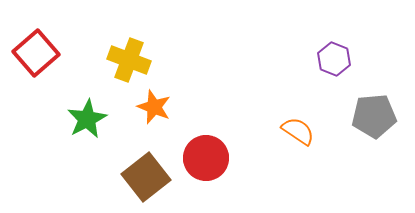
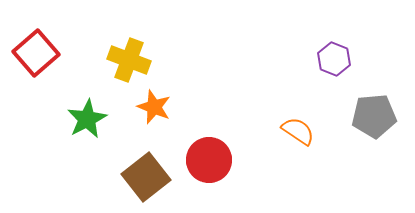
red circle: moved 3 px right, 2 px down
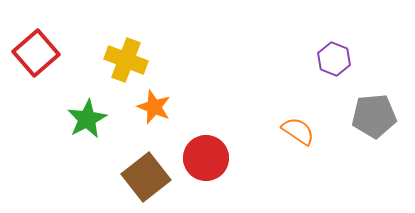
yellow cross: moved 3 px left
red circle: moved 3 px left, 2 px up
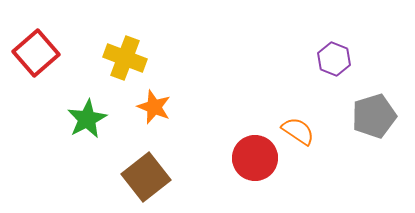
yellow cross: moved 1 px left, 2 px up
gray pentagon: rotated 12 degrees counterclockwise
red circle: moved 49 px right
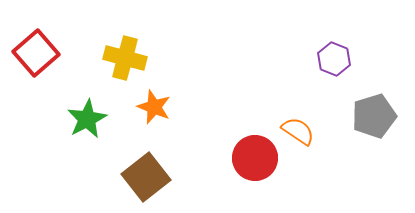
yellow cross: rotated 6 degrees counterclockwise
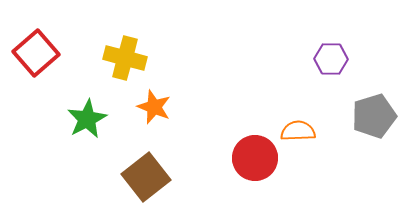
purple hexagon: moved 3 px left; rotated 20 degrees counterclockwise
orange semicircle: rotated 36 degrees counterclockwise
